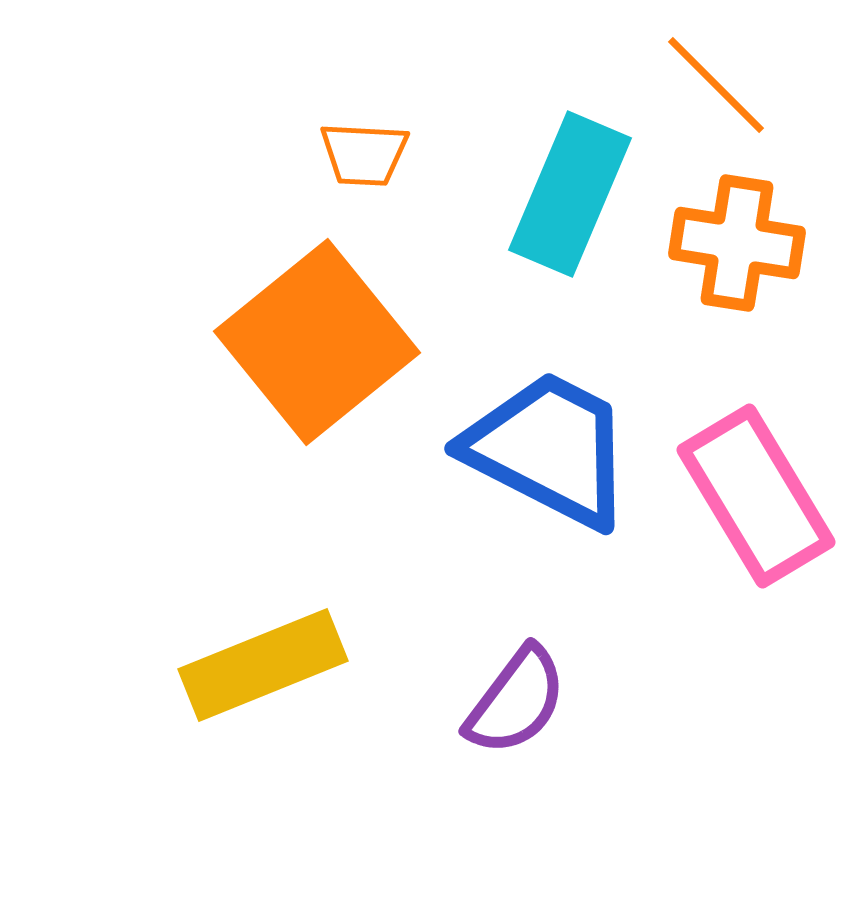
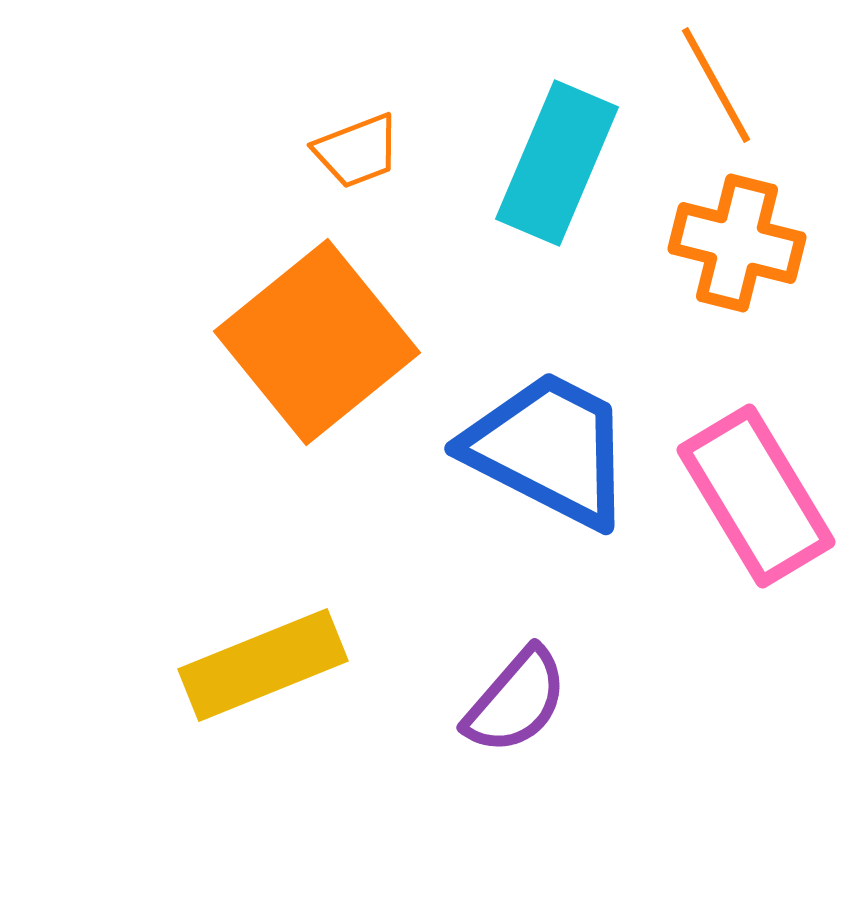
orange line: rotated 16 degrees clockwise
orange trapezoid: moved 7 px left, 3 px up; rotated 24 degrees counterclockwise
cyan rectangle: moved 13 px left, 31 px up
orange cross: rotated 5 degrees clockwise
purple semicircle: rotated 4 degrees clockwise
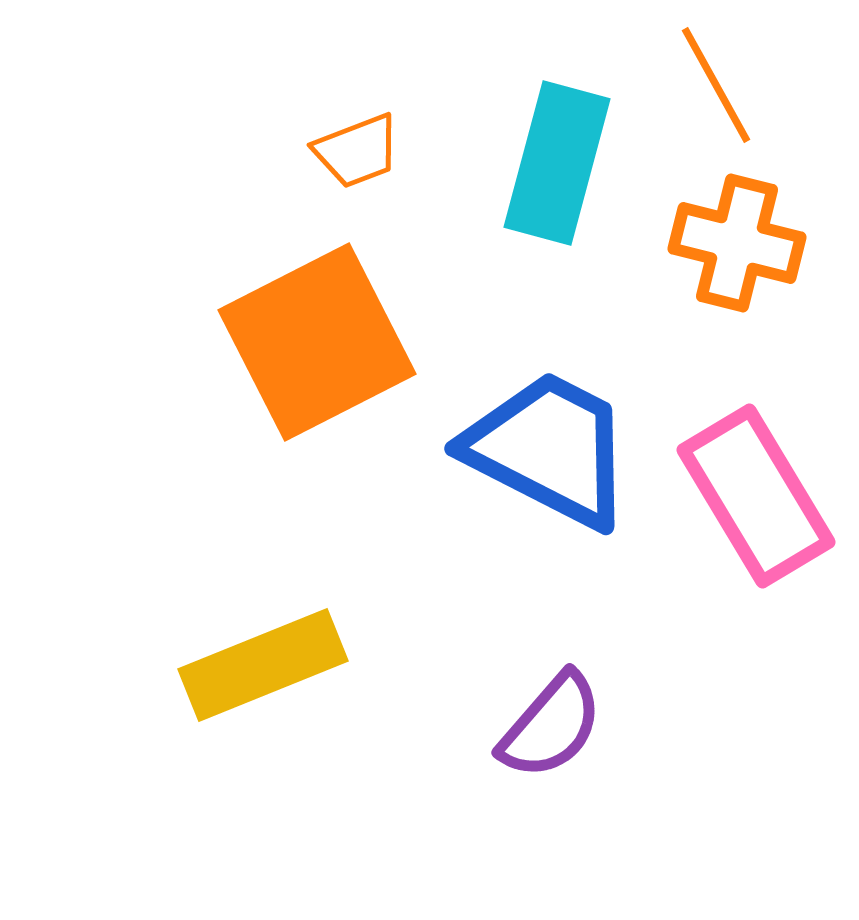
cyan rectangle: rotated 8 degrees counterclockwise
orange square: rotated 12 degrees clockwise
purple semicircle: moved 35 px right, 25 px down
